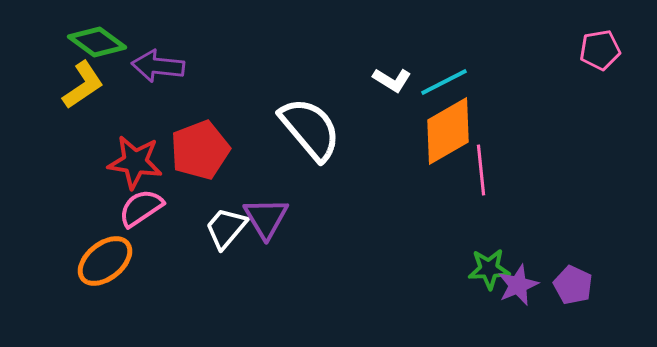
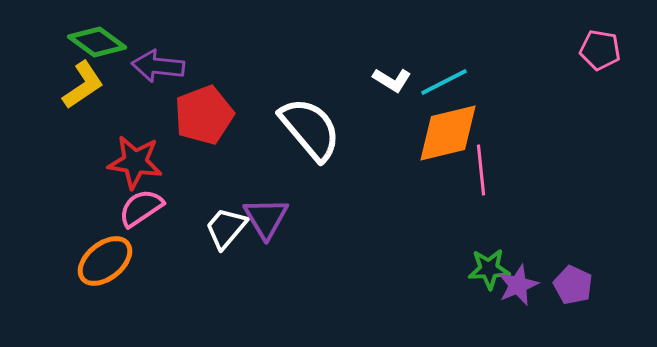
pink pentagon: rotated 18 degrees clockwise
orange diamond: moved 2 px down; rotated 16 degrees clockwise
red pentagon: moved 4 px right, 35 px up
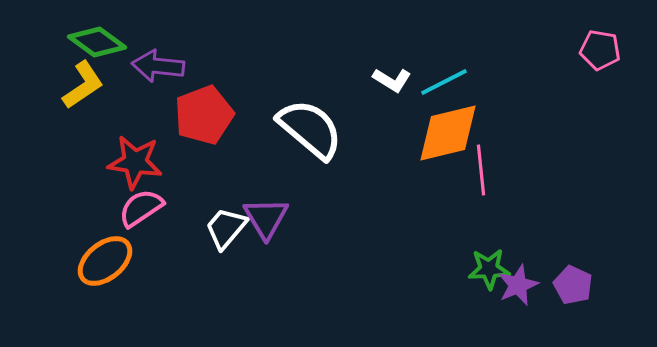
white semicircle: rotated 10 degrees counterclockwise
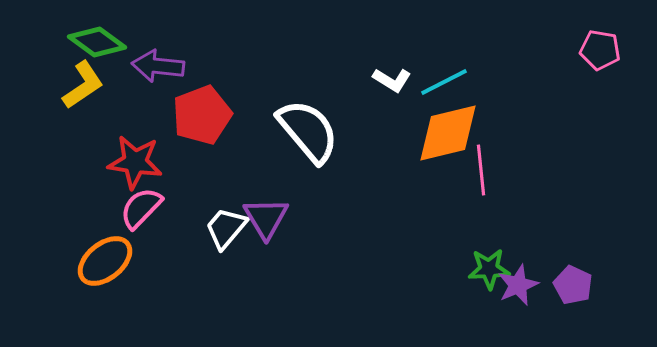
red pentagon: moved 2 px left
white semicircle: moved 2 px left, 2 px down; rotated 10 degrees clockwise
pink semicircle: rotated 12 degrees counterclockwise
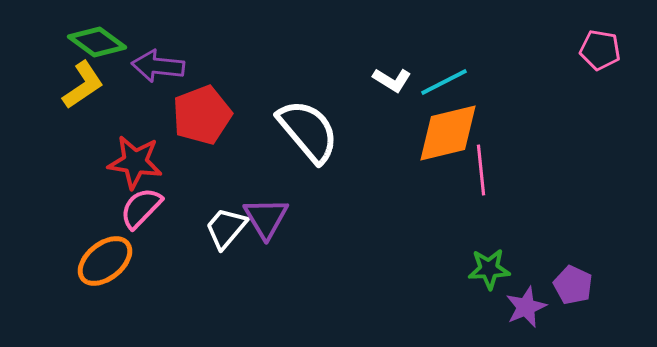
purple star: moved 8 px right, 22 px down
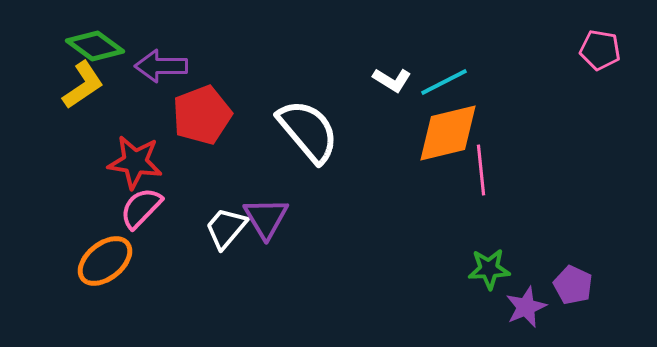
green diamond: moved 2 px left, 4 px down
purple arrow: moved 3 px right; rotated 6 degrees counterclockwise
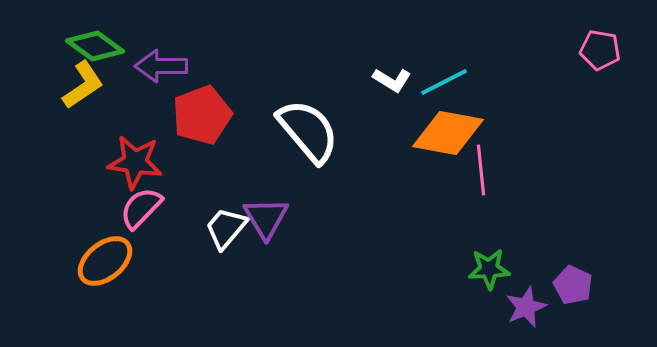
orange diamond: rotated 24 degrees clockwise
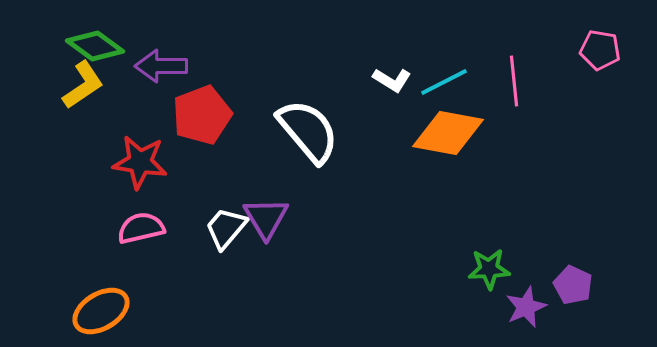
red star: moved 5 px right
pink line: moved 33 px right, 89 px up
pink semicircle: moved 20 px down; rotated 33 degrees clockwise
orange ellipse: moved 4 px left, 50 px down; rotated 8 degrees clockwise
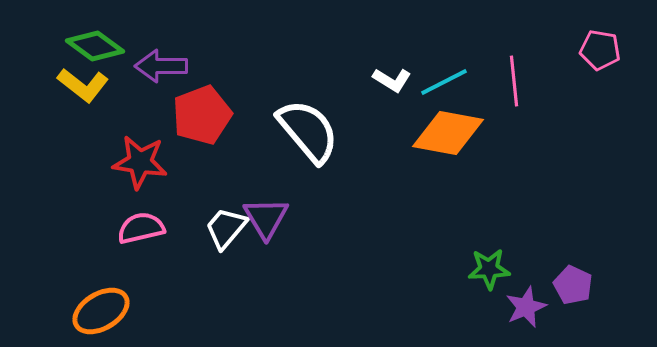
yellow L-shape: rotated 72 degrees clockwise
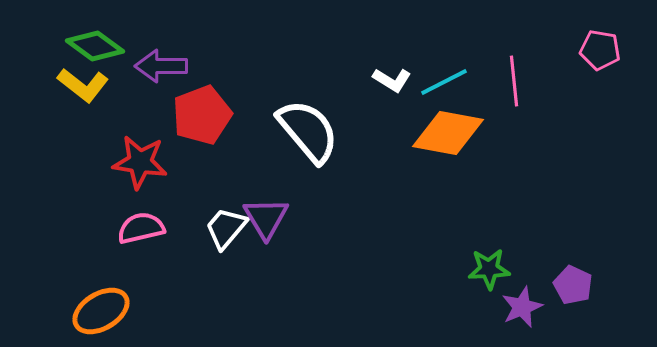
purple star: moved 4 px left
